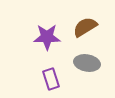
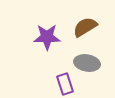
purple rectangle: moved 14 px right, 5 px down
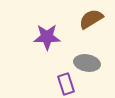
brown semicircle: moved 6 px right, 8 px up
purple rectangle: moved 1 px right
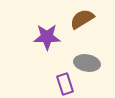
brown semicircle: moved 9 px left
purple rectangle: moved 1 px left
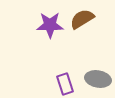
purple star: moved 3 px right, 12 px up
gray ellipse: moved 11 px right, 16 px down
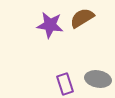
brown semicircle: moved 1 px up
purple star: rotated 8 degrees clockwise
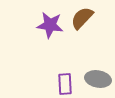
brown semicircle: rotated 15 degrees counterclockwise
purple rectangle: rotated 15 degrees clockwise
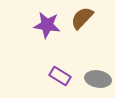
purple star: moved 3 px left
purple rectangle: moved 5 px left, 8 px up; rotated 55 degrees counterclockwise
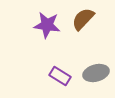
brown semicircle: moved 1 px right, 1 px down
gray ellipse: moved 2 px left, 6 px up; rotated 25 degrees counterclockwise
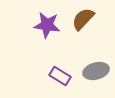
gray ellipse: moved 2 px up
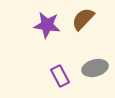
gray ellipse: moved 1 px left, 3 px up
purple rectangle: rotated 30 degrees clockwise
